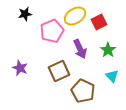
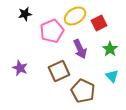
red square: moved 1 px down
green star: moved 2 px right, 1 px up
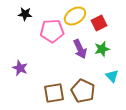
black star: rotated 16 degrees clockwise
pink pentagon: rotated 20 degrees clockwise
green star: moved 8 px left; rotated 21 degrees clockwise
brown square: moved 5 px left, 22 px down; rotated 15 degrees clockwise
